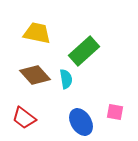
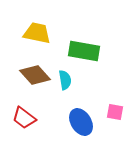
green rectangle: rotated 52 degrees clockwise
cyan semicircle: moved 1 px left, 1 px down
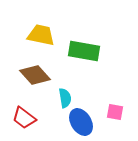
yellow trapezoid: moved 4 px right, 2 px down
cyan semicircle: moved 18 px down
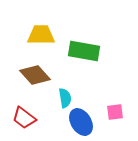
yellow trapezoid: rotated 12 degrees counterclockwise
pink square: rotated 18 degrees counterclockwise
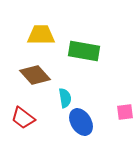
pink square: moved 10 px right
red trapezoid: moved 1 px left
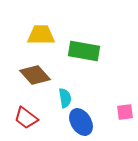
red trapezoid: moved 3 px right
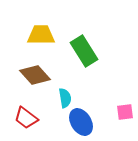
green rectangle: rotated 48 degrees clockwise
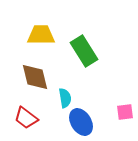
brown diamond: moved 2 px down; rotated 28 degrees clockwise
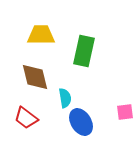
green rectangle: rotated 44 degrees clockwise
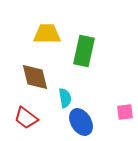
yellow trapezoid: moved 6 px right, 1 px up
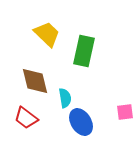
yellow trapezoid: rotated 44 degrees clockwise
brown diamond: moved 4 px down
